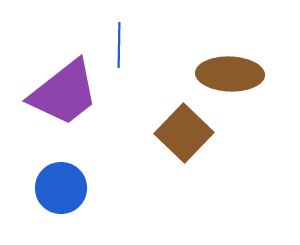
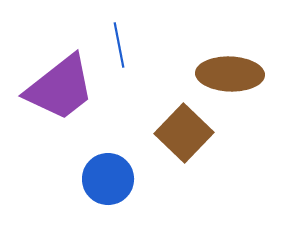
blue line: rotated 12 degrees counterclockwise
purple trapezoid: moved 4 px left, 5 px up
blue circle: moved 47 px right, 9 px up
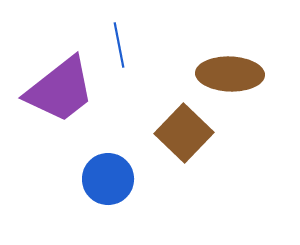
purple trapezoid: moved 2 px down
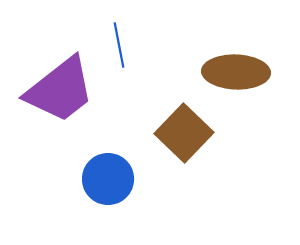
brown ellipse: moved 6 px right, 2 px up
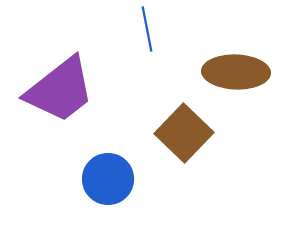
blue line: moved 28 px right, 16 px up
